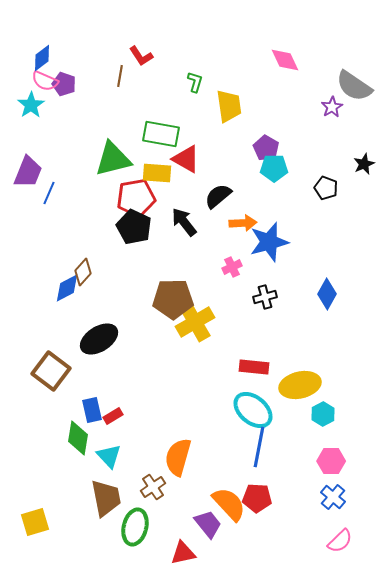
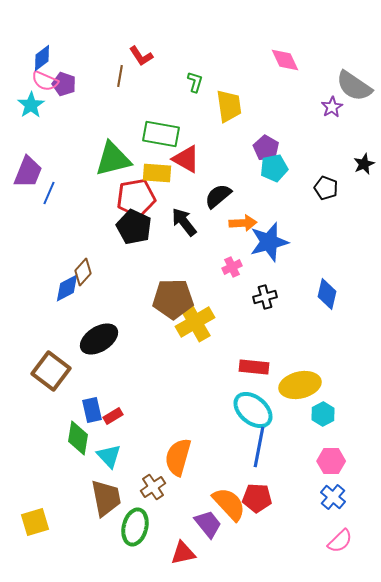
cyan pentagon at (274, 168): rotated 12 degrees counterclockwise
blue diamond at (327, 294): rotated 16 degrees counterclockwise
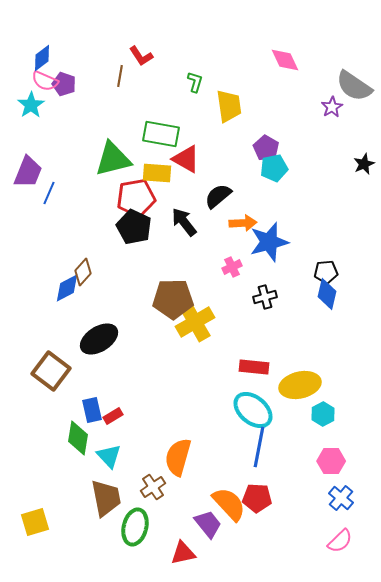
black pentagon at (326, 188): moved 84 px down; rotated 25 degrees counterclockwise
blue cross at (333, 497): moved 8 px right, 1 px down
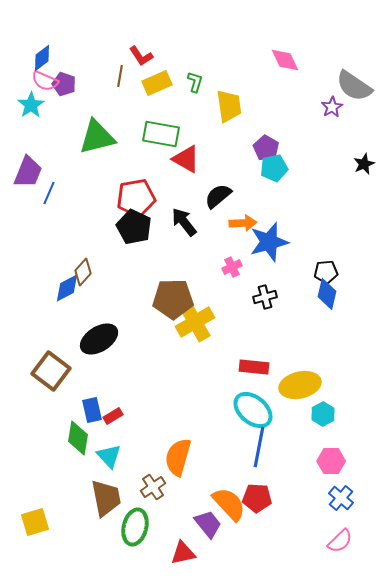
green triangle at (113, 159): moved 16 px left, 22 px up
yellow rectangle at (157, 173): moved 90 px up; rotated 28 degrees counterclockwise
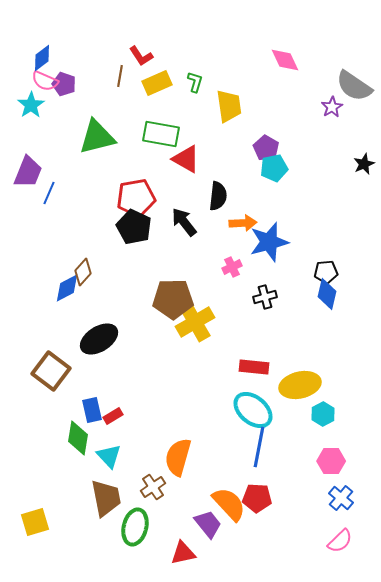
black semicircle at (218, 196): rotated 136 degrees clockwise
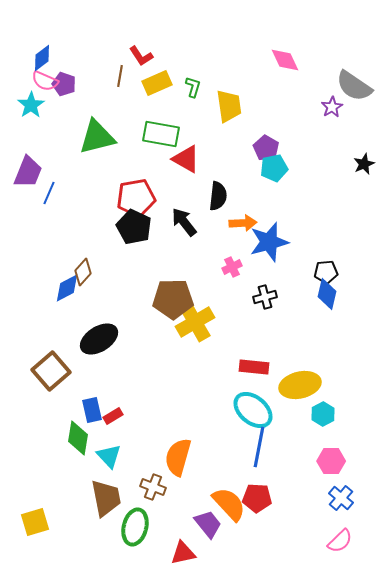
green L-shape at (195, 82): moved 2 px left, 5 px down
brown square at (51, 371): rotated 12 degrees clockwise
brown cross at (153, 487): rotated 35 degrees counterclockwise
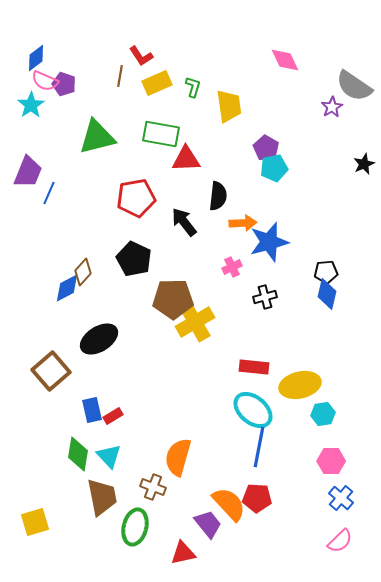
blue diamond at (42, 58): moved 6 px left
red triangle at (186, 159): rotated 32 degrees counterclockwise
black pentagon at (134, 227): moved 32 px down
cyan hexagon at (323, 414): rotated 20 degrees clockwise
green diamond at (78, 438): moved 16 px down
brown trapezoid at (106, 498): moved 4 px left, 1 px up
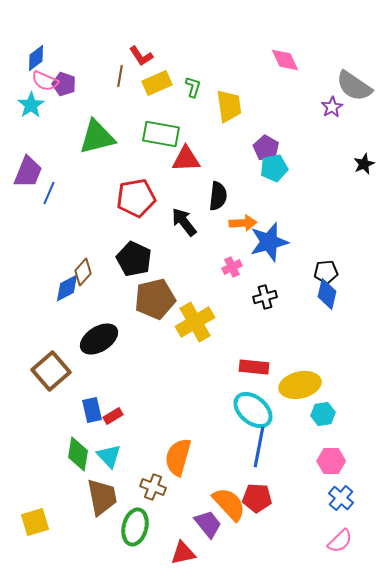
brown pentagon at (173, 299): moved 18 px left; rotated 12 degrees counterclockwise
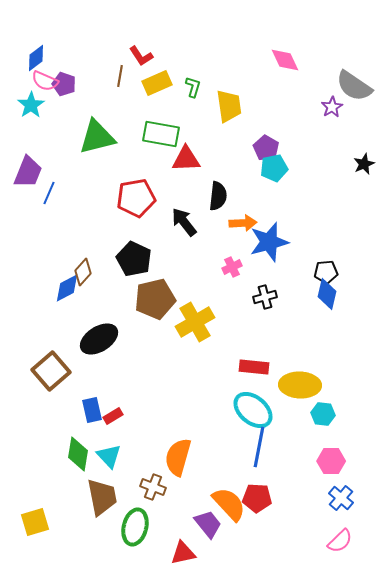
yellow ellipse at (300, 385): rotated 15 degrees clockwise
cyan hexagon at (323, 414): rotated 15 degrees clockwise
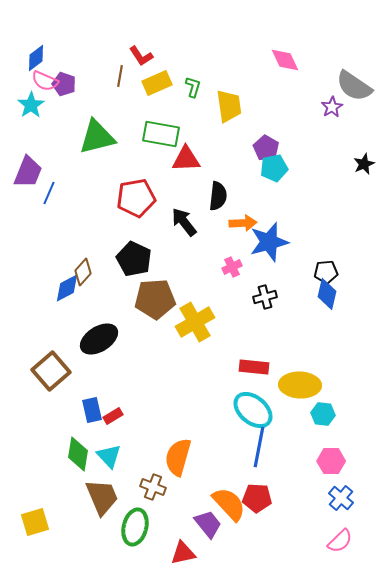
brown pentagon at (155, 299): rotated 9 degrees clockwise
brown trapezoid at (102, 497): rotated 12 degrees counterclockwise
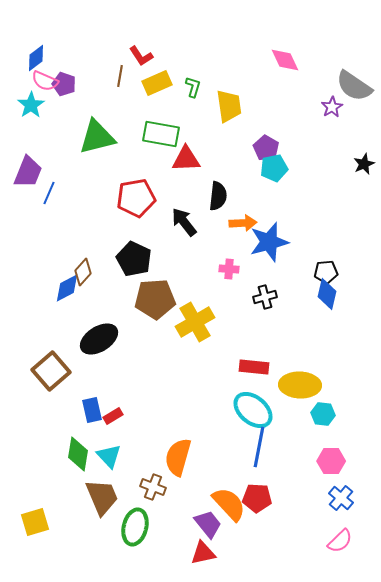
pink cross at (232, 267): moved 3 px left, 2 px down; rotated 30 degrees clockwise
red triangle at (183, 553): moved 20 px right
